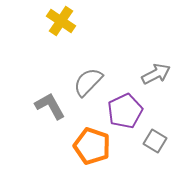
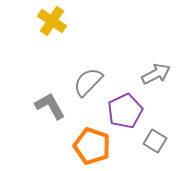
yellow cross: moved 9 px left
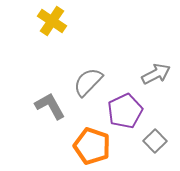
gray square: rotated 15 degrees clockwise
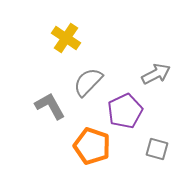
yellow cross: moved 14 px right, 17 px down
gray square: moved 2 px right, 8 px down; rotated 30 degrees counterclockwise
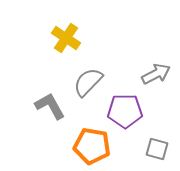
purple pentagon: rotated 24 degrees clockwise
orange pentagon: rotated 9 degrees counterclockwise
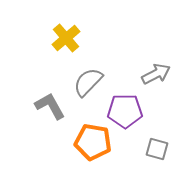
yellow cross: rotated 16 degrees clockwise
orange pentagon: moved 1 px right, 4 px up
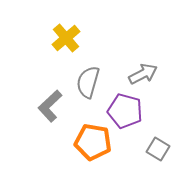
gray arrow: moved 13 px left
gray semicircle: rotated 28 degrees counterclockwise
gray L-shape: rotated 104 degrees counterclockwise
purple pentagon: rotated 16 degrees clockwise
gray square: moved 1 px right; rotated 15 degrees clockwise
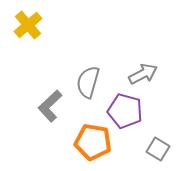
yellow cross: moved 38 px left, 13 px up
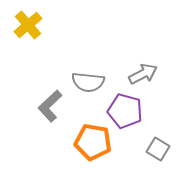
gray semicircle: rotated 100 degrees counterclockwise
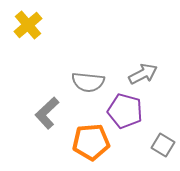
gray L-shape: moved 3 px left, 7 px down
orange pentagon: moved 2 px left; rotated 15 degrees counterclockwise
gray square: moved 5 px right, 4 px up
